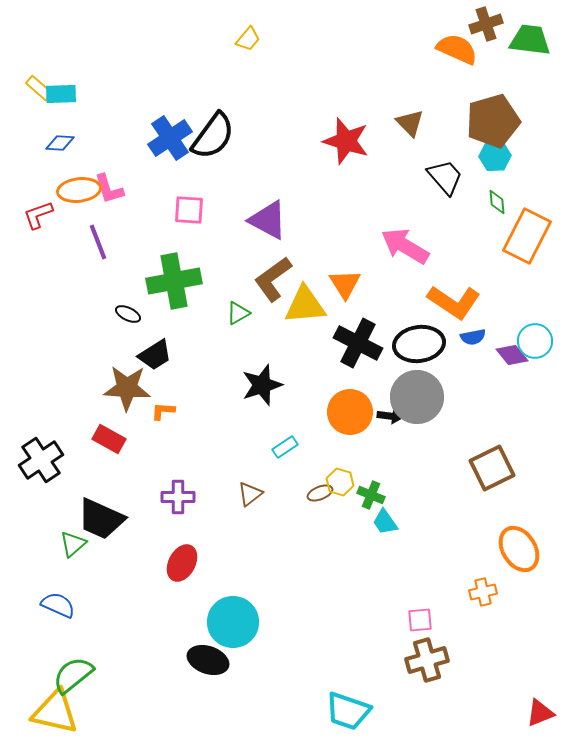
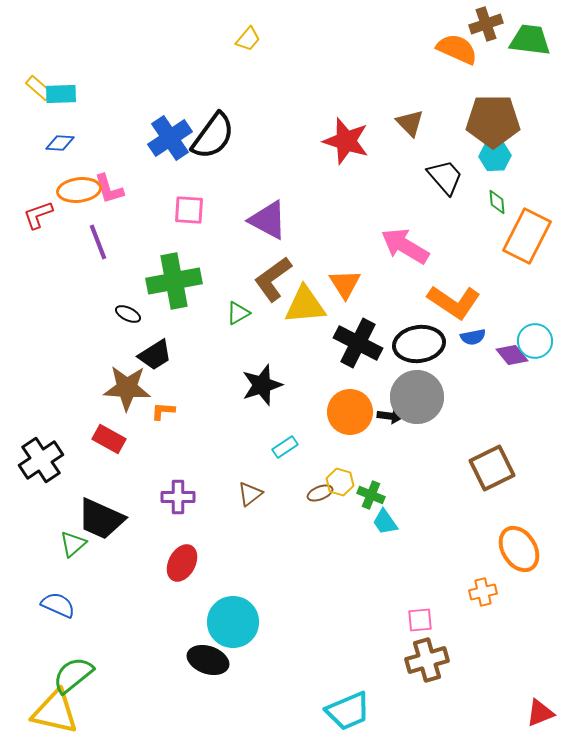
brown pentagon at (493, 121): rotated 16 degrees clockwise
cyan trapezoid at (348, 711): rotated 42 degrees counterclockwise
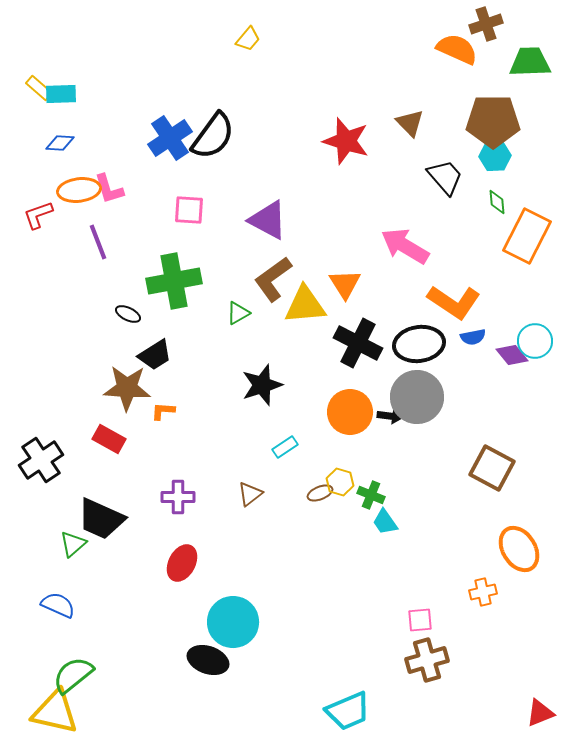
green trapezoid at (530, 40): moved 22 px down; rotated 9 degrees counterclockwise
brown square at (492, 468): rotated 36 degrees counterclockwise
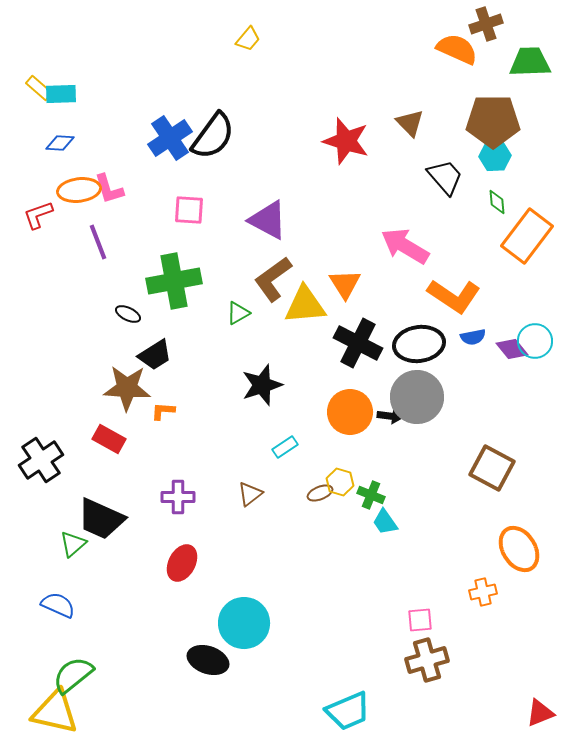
orange rectangle at (527, 236): rotated 10 degrees clockwise
orange L-shape at (454, 302): moved 6 px up
purple diamond at (512, 355): moved 6 px up
cyan circle at (233, 622): moved 11 px right, 1 px down
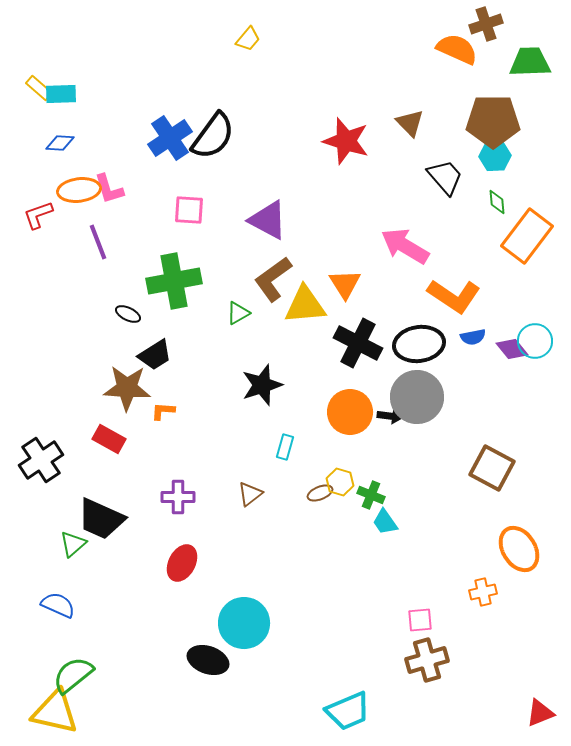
cyan rectangle at (285, 447): rotated 40 degrees counterclockwise
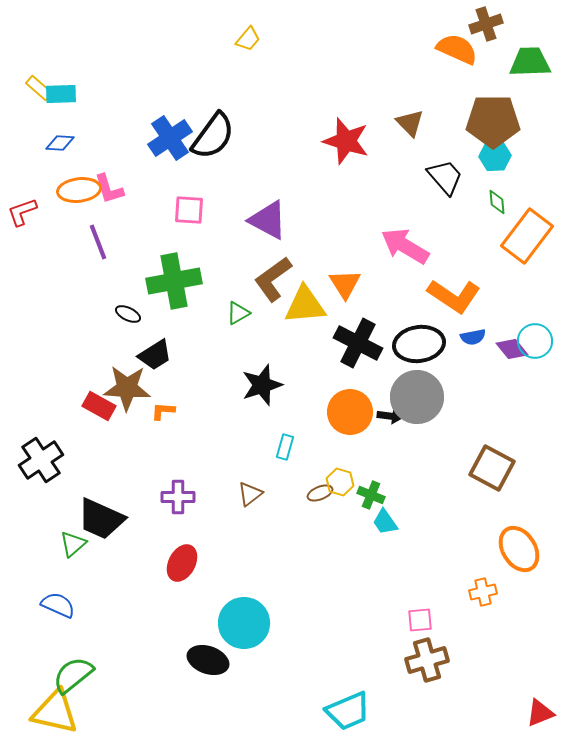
red L-shape at (38, 215): moved 16 px left, 3 px up
red rectangle at (109, 439): moved 10 px left, 33 px up
